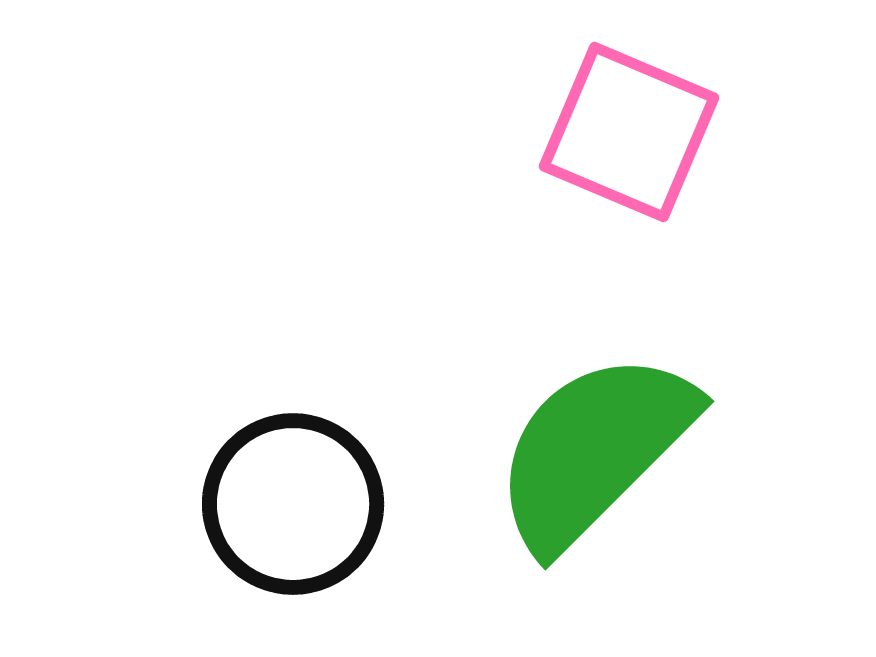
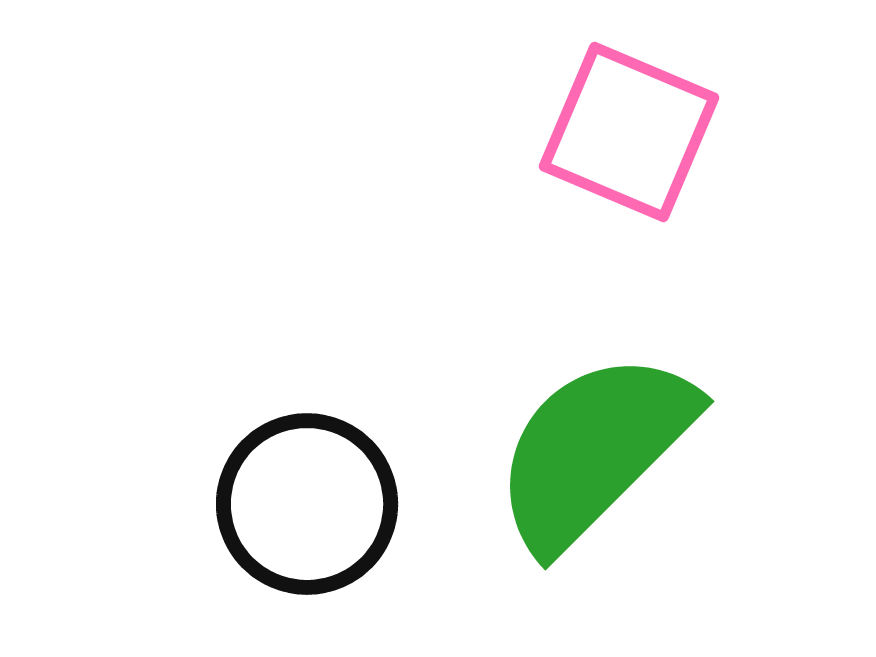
black circle: moved 14 px right
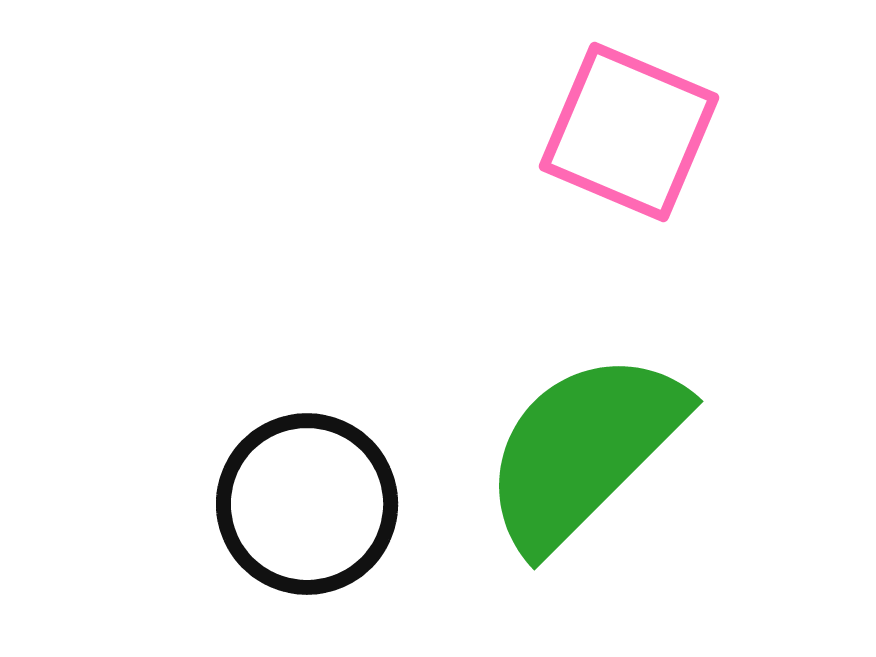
green semicircle: moved 11 px left
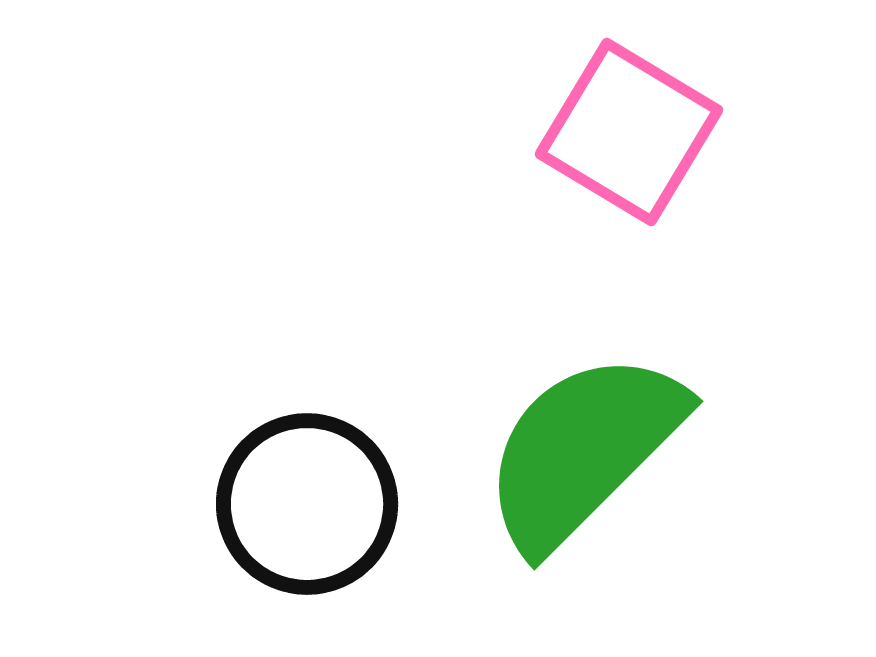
pink square: rotated 8 degrees clockwise
